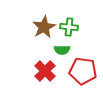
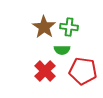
brown star: rotated 10 degrees counterclockwise
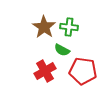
green semicircle: rotated 28 degrees clockwise
red cross: rotated 15 degrees clockwise
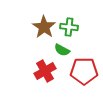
red pentagon: moved 1 px right; rotated 8 degrees counterclockwise
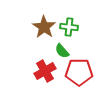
green semicircle: moved 1 px down; rotated 21 degrees clockwise
red pentagon: moved 5 px left, 1 px down
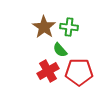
green semicircle: moved 2 px left, 1 px up
red cross: moved 3 px right
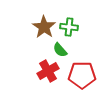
red pentagon: moved 3 px right, 3 px down
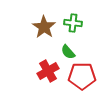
green cross: moved 4 px right, 4 px up
green semicircle: moved 8 px right, 2 px down
red pentagon: moved 1 px down
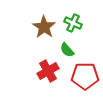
green cross: rotated 18 degrees clockwise
green semicircle: moved 1 px left, 2 px up
red pentagon: moved 3 px right
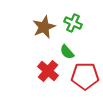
brown star: rotated 15 degrees clockwise
green semicircle: moved 2 px down
red cross: rotated 20 degrees counterclockwise
